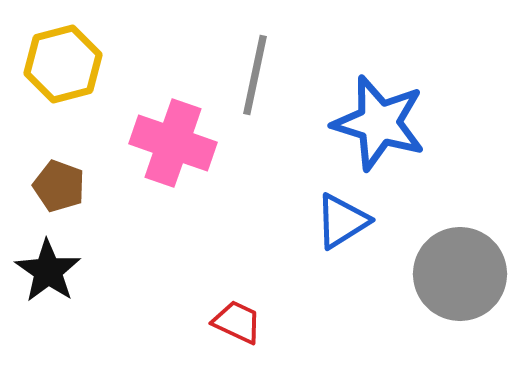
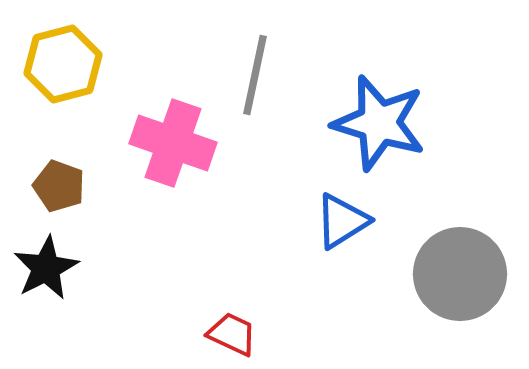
black star: moved 2 px left, 3 px up; rotated 10 degrees clockwise
red trapezoid: moved 5 px left, 12 px down
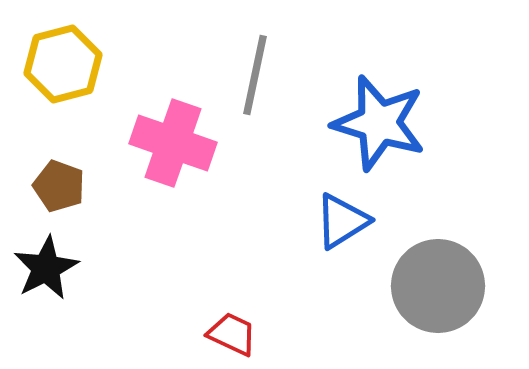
gray circle: moved 22 px left, 12 px down
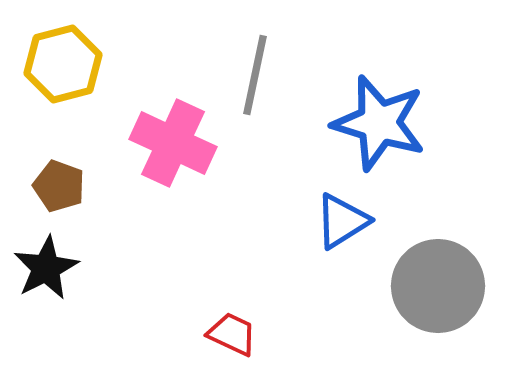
pink cross: rotated 6 degrees clockwise
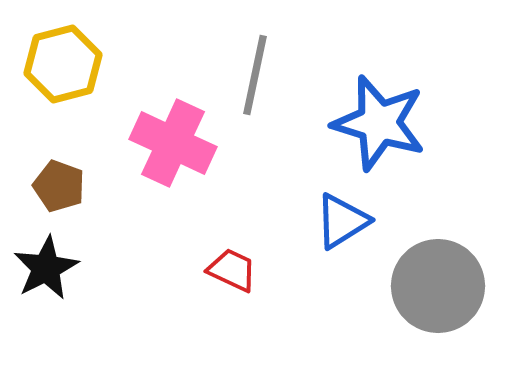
red trapezoid: moved 64 px up
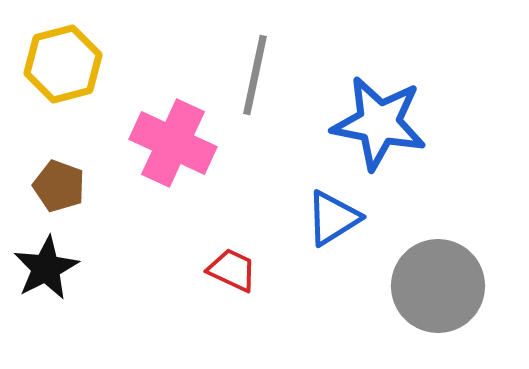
blue star: rotated 6 degrees counterclockwise
blue triangle: moved 9 px left, 3 px up
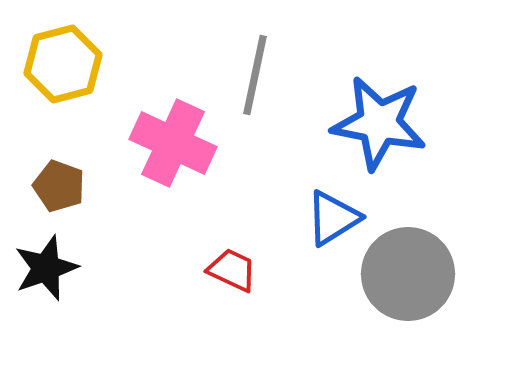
black star: rotated 8 degrees clockwise
gray circle: moved 30 px left, 12 px up
